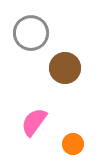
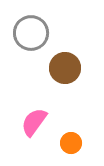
orange circle: moved 2 px left, 1 px up
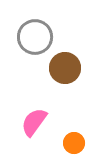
gray circle: moved 4 px right, 4 px down
orange circle: moved 3 px right
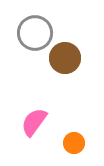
gray circle: moved 4 px up
brown circle: moved 10 px up
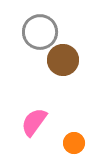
gray circle: moved 5 px right, 1 px up
brown circle: moved 2 px left, 2 px down
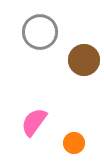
brown circle: moved 21 px right
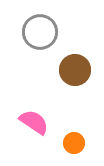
brown circle: moved 9 px left, 10 px down
pink semicircle: rotated 88 degrees clockwise
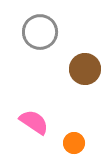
brown circle: moved 10 px right, 1 px up
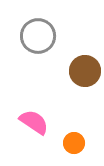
gray circle: moved 2 px left, 4 px down
brown circle: moved 2 px down
